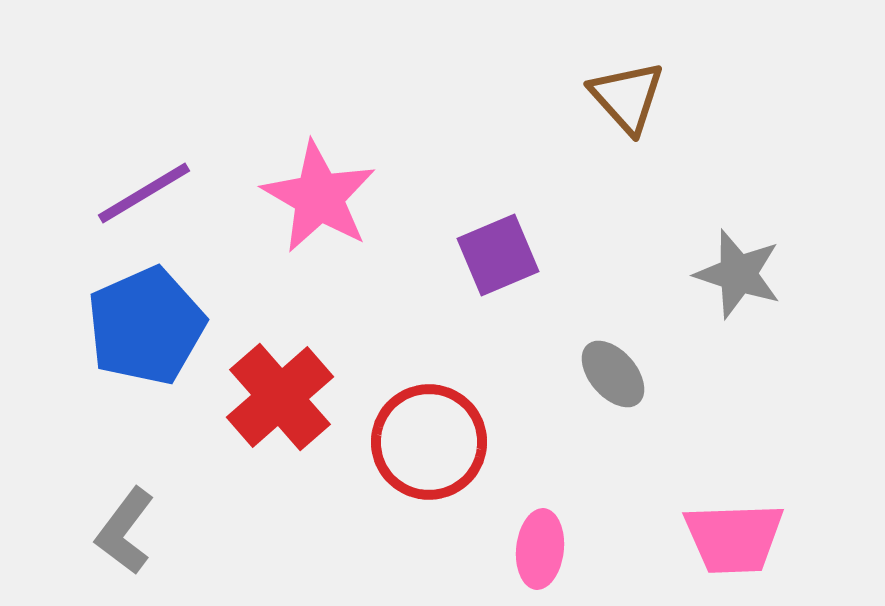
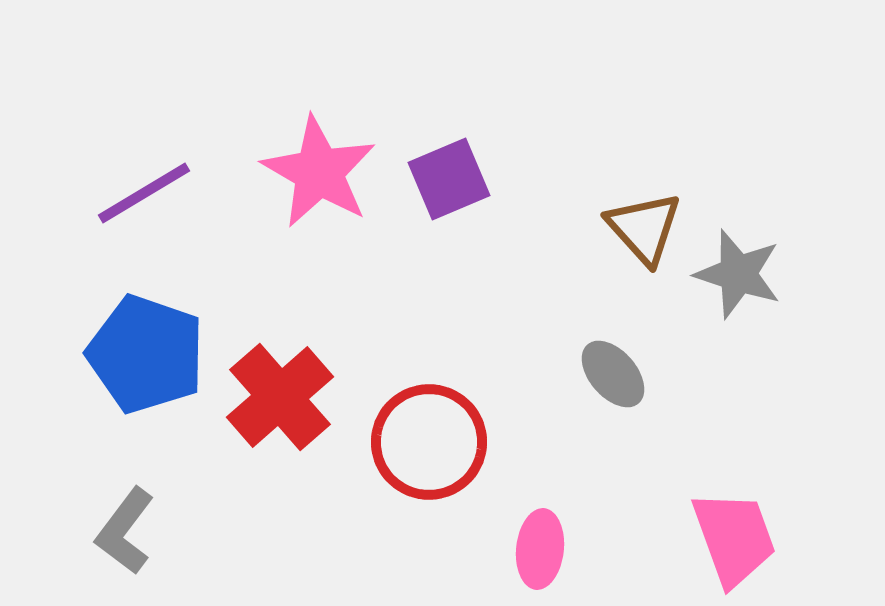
brown triangle: moved 17 px right, 131 px down
pink star: moved 25 px up
purple square: moved 49 px left, 76 px up
blue pentagon: moved 28 px down; rotated 29 degrees counterclockwise
pink trapezoid: rotated 108 degrees counterclockwise
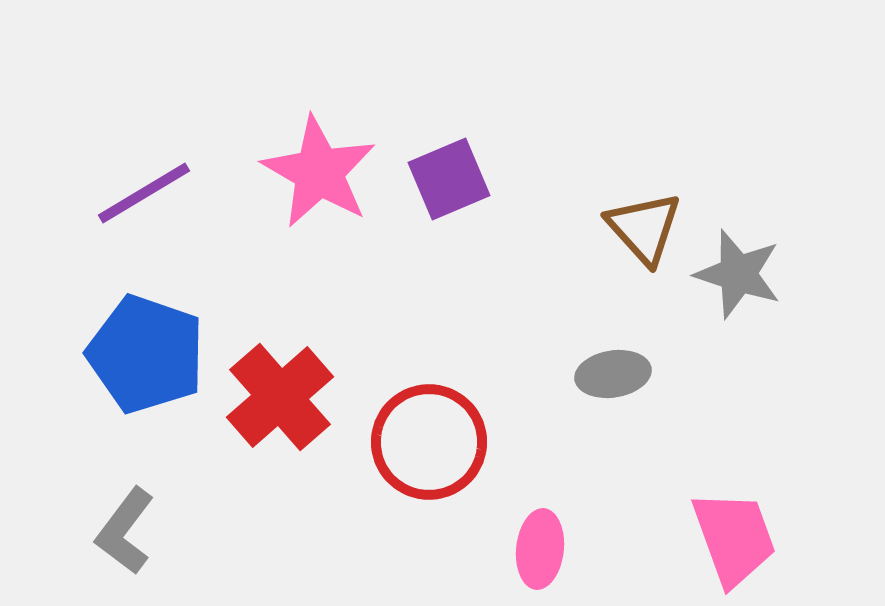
gray ellipse: rotated 58 degrees counterclockwise
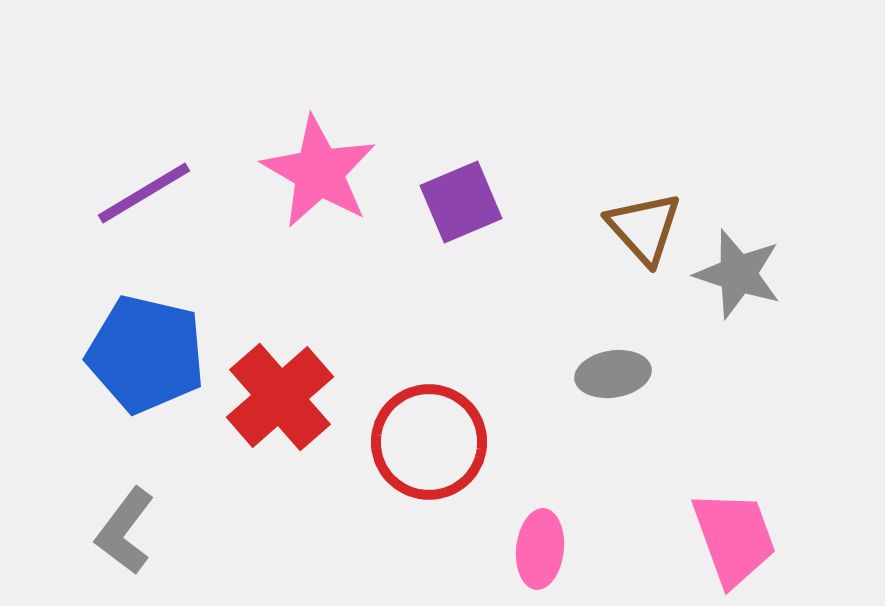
purple square: moved 12 px right, 23 px down
blue pentagon: rotated 6 degrees counterclockwise
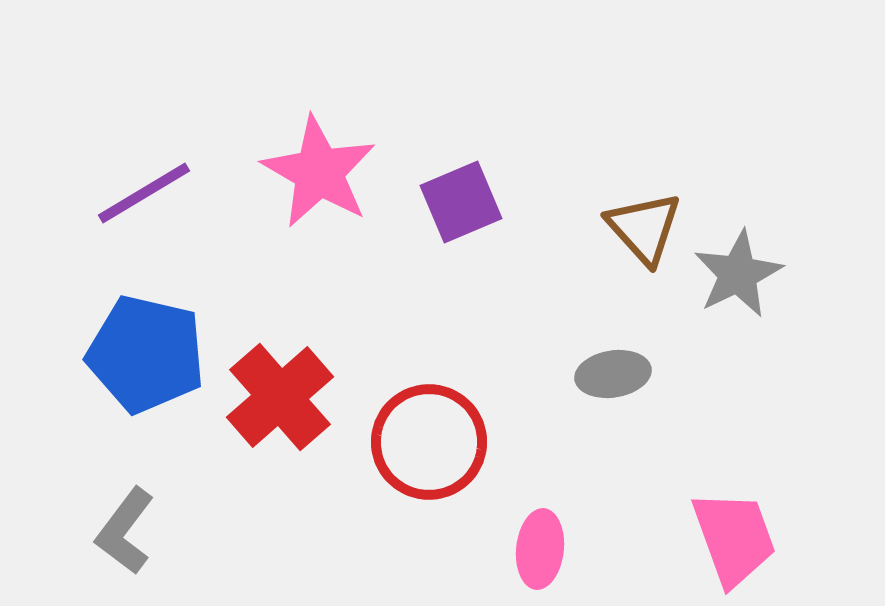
gray star: rotated 28 degrees clockwise
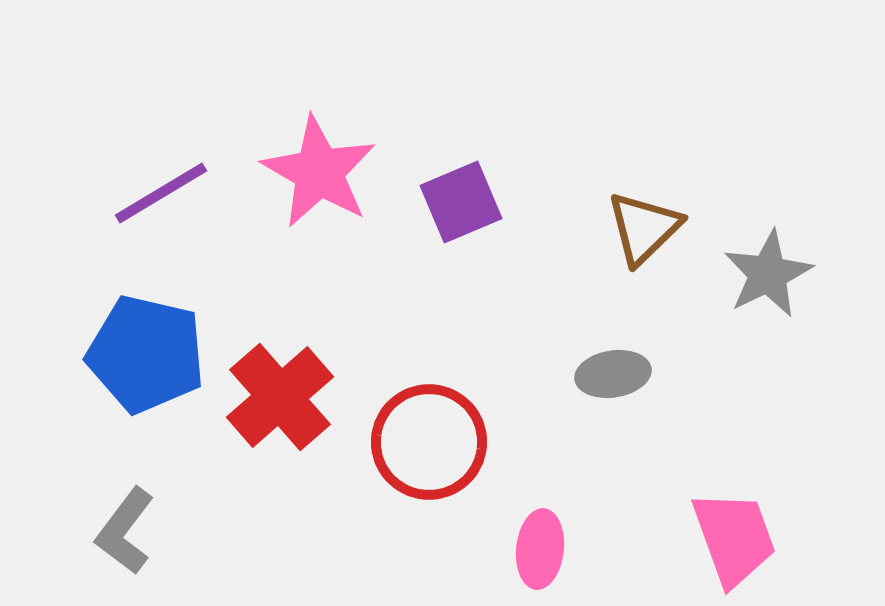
purple line: moved 17 px right
brown triangle: rotated 28 degrees clockwise
gray star: moved 30 px right
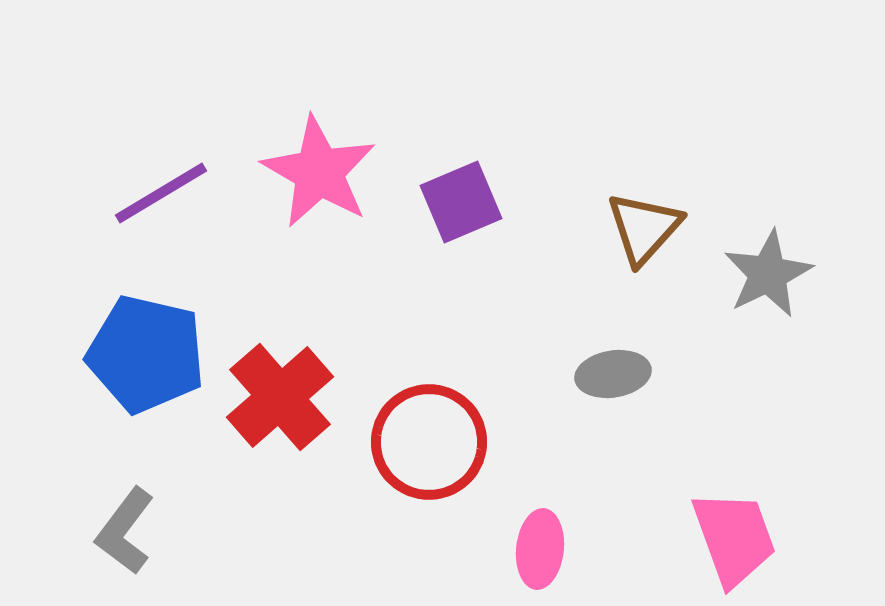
brown triangle: rotated 4 degrees counterclockwise
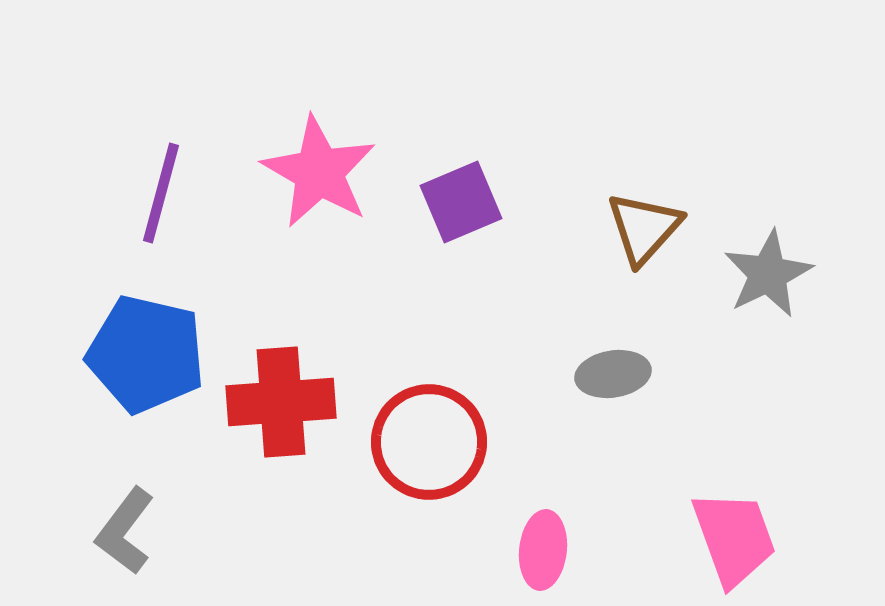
purple line: rotated 44 degrees counterclockwise
red cross: moved 1 px right, 5 px down; rotated 37 degrees clockwise
pink ellipse: moved 3 px right, 1 px down
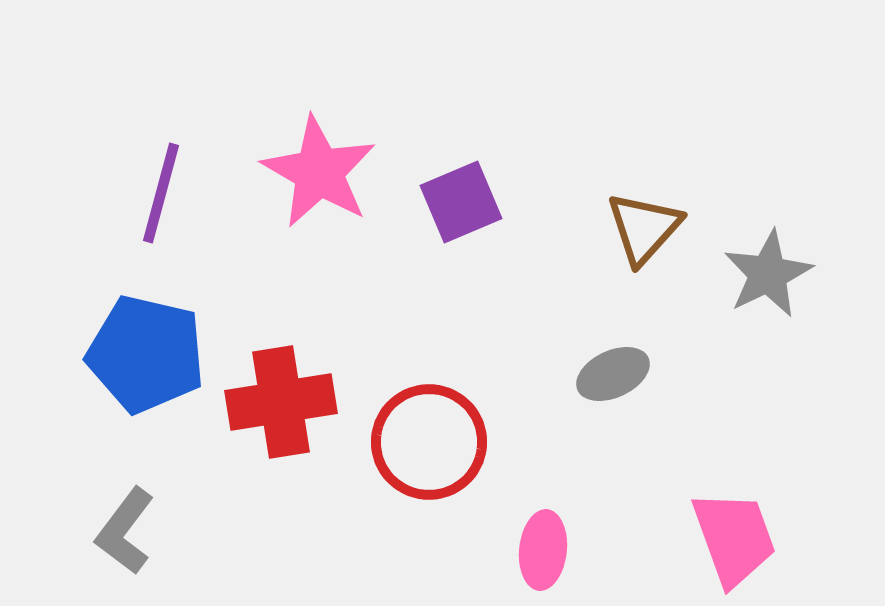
gray ellipse: rotated 16 degrees counterclockwise
red cross: rotated 5 degrees counterclockwise
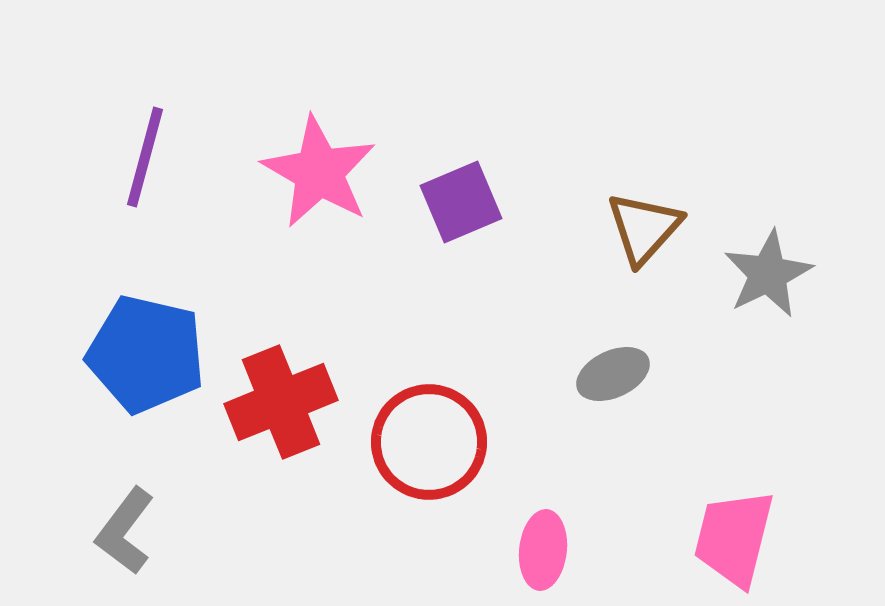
purple line: moved 16 px left, 36 px up
red cross: rotated 13 degrees counterclockwise
pink trapezoid: rotated 146 degrees counterclockwise
